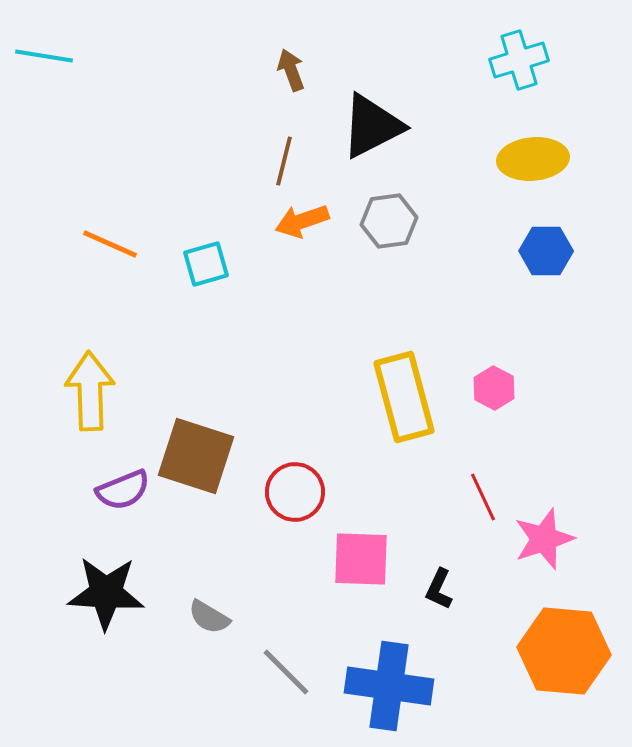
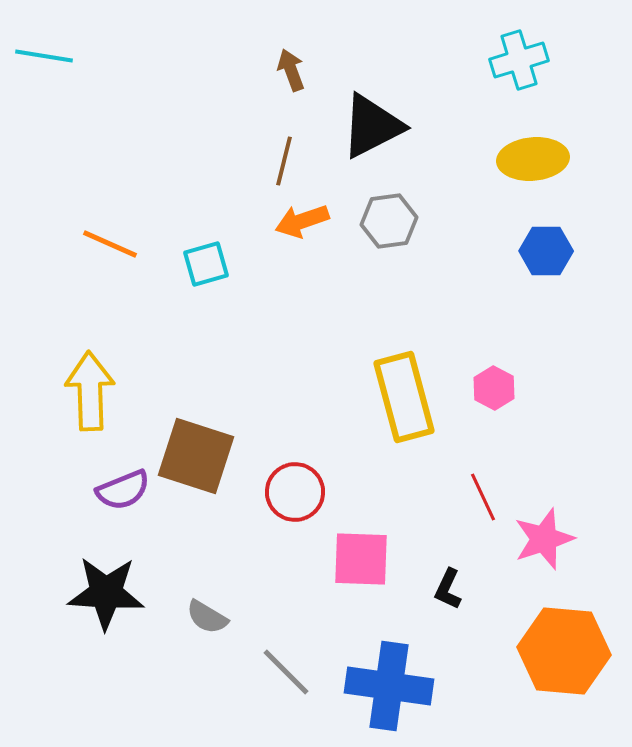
black L-shape: moved 9 px right
gray semicircle: moved 2 px left
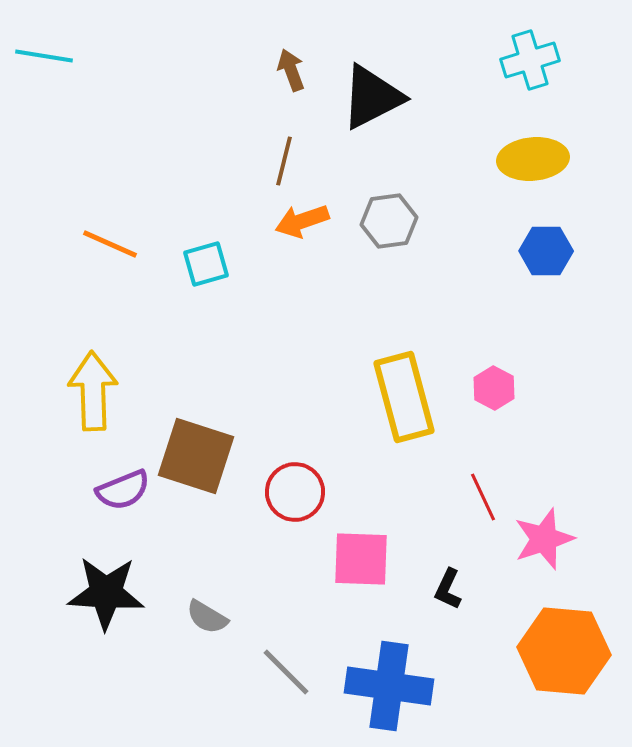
cyan cross: moved 11 px right
black triangle: moved 29 px up
yellow arrow: moved 3 px right
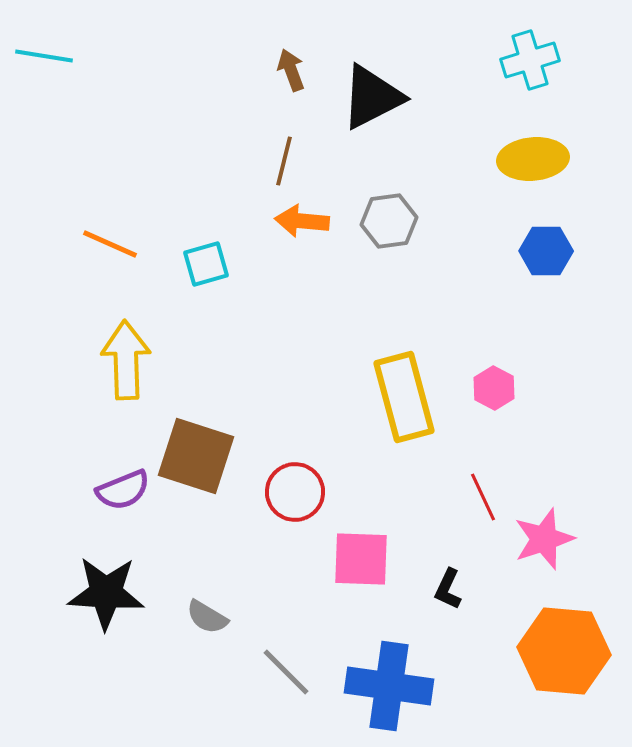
orange arrow: rotated 24 degrees clockwise
yellow arrow: moved 33 px right, 31 px up
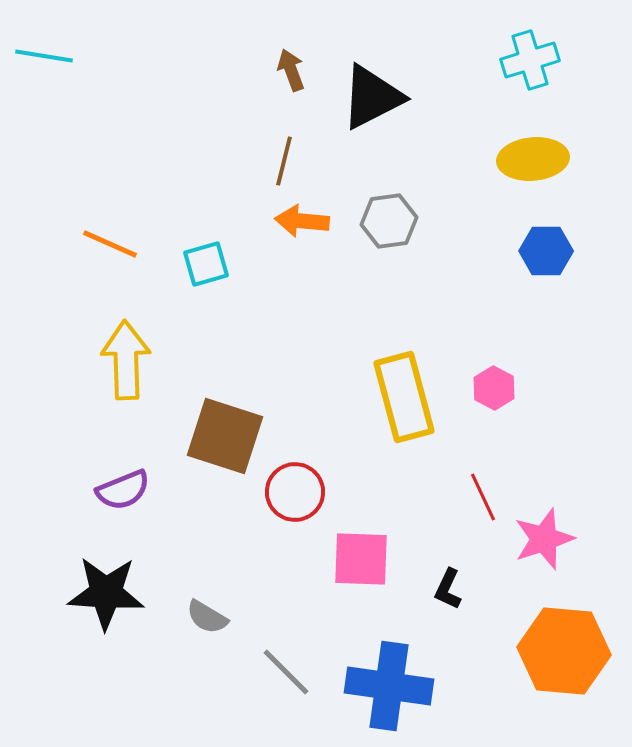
brown square: moved 29 px right, 20 px up
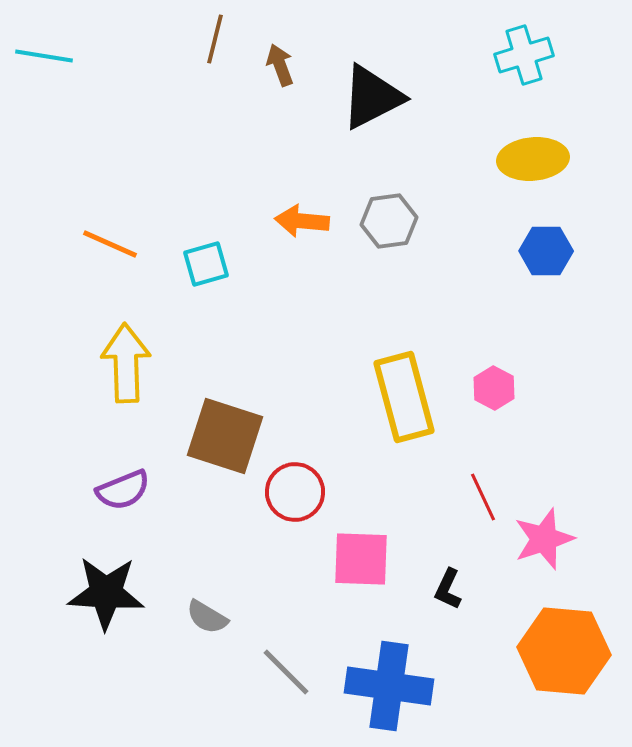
cyan cross: moved 6 px left, 5 px up
brown arrow: moved 11 px left, 5 px up
brown line: moved 69 px left, 122 px up
yellow arrow: moved 3 px down
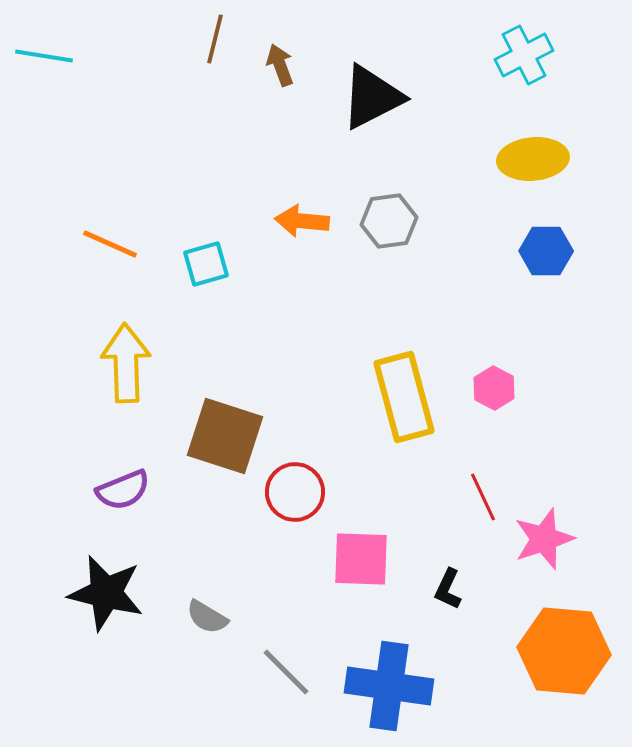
cyan cross: rotated 10 degrees counterclockwise
black star: rotated 10 degrees clockwise
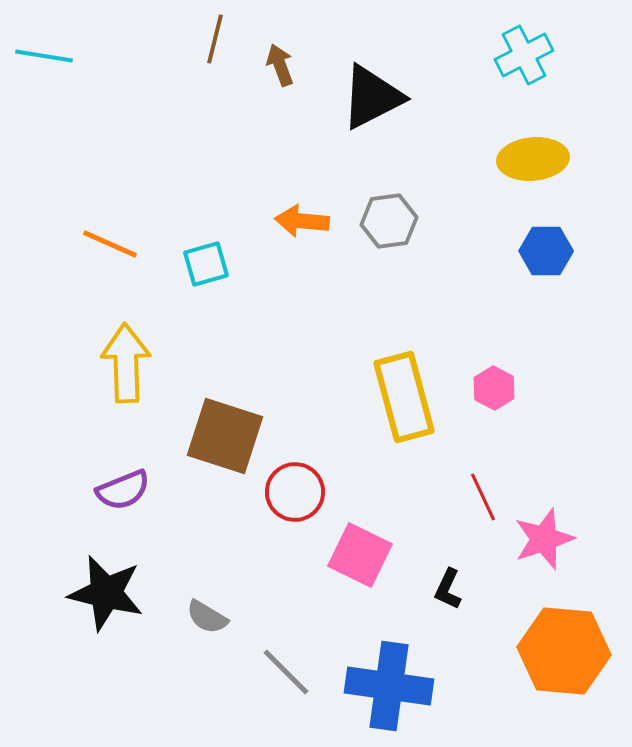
pink square: moved 1 px left, 4 px up; rotated 24 degrees clockwise
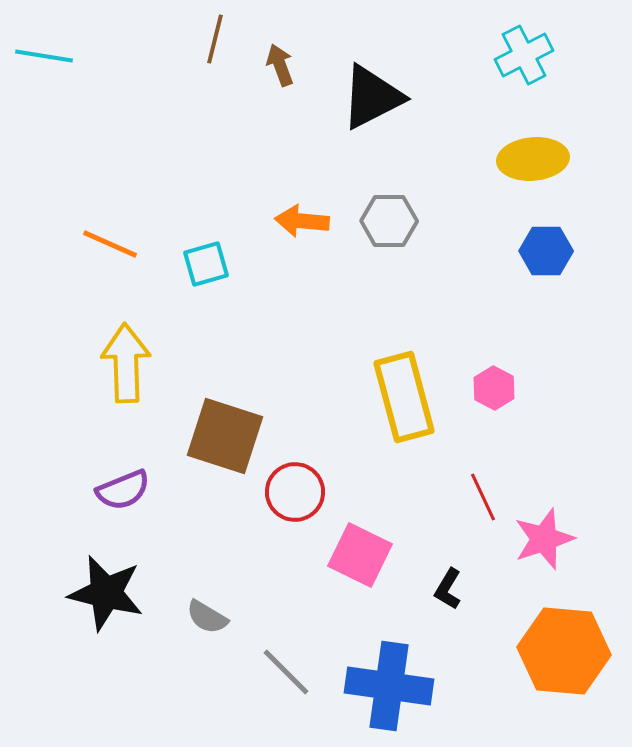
gray hexagon: rotated 8 degrees clockwise
black L-shape: rotated 6 degrees clockwise
